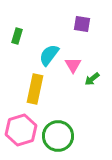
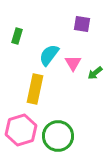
pink triangle: moved 2 px up
green arrow: moved 3 px right, 6 px up
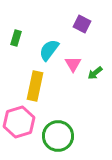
purple square: rotated 18 degrees clockwise
green rectangle: moved 1 px left, 2 px down
cyan semicircle: moved 5 px up
pink triangle: moved 1 px down
yellow rectangle: moved 3 px up
pink hexagon: moved 2 px left, 8 px up
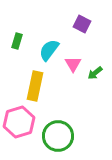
green rectangle: moved 1 px right, 3 px down
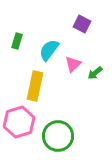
pink triangle: rotated 18 degrees clockwise
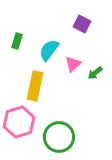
green circle: moved 1 px right, 1 px down
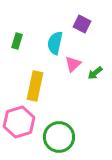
cyan semicircle: moved 6 px right, 7 px up; rotated 25 degrees counterclockwise
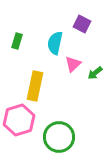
pink hexagon: moved 2 px up
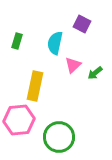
pink triangle: moved 1 px down
pink hexagon: rotated 12 degrees clockwise
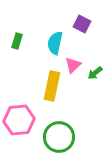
yellow rectangle: moved 17 px right
